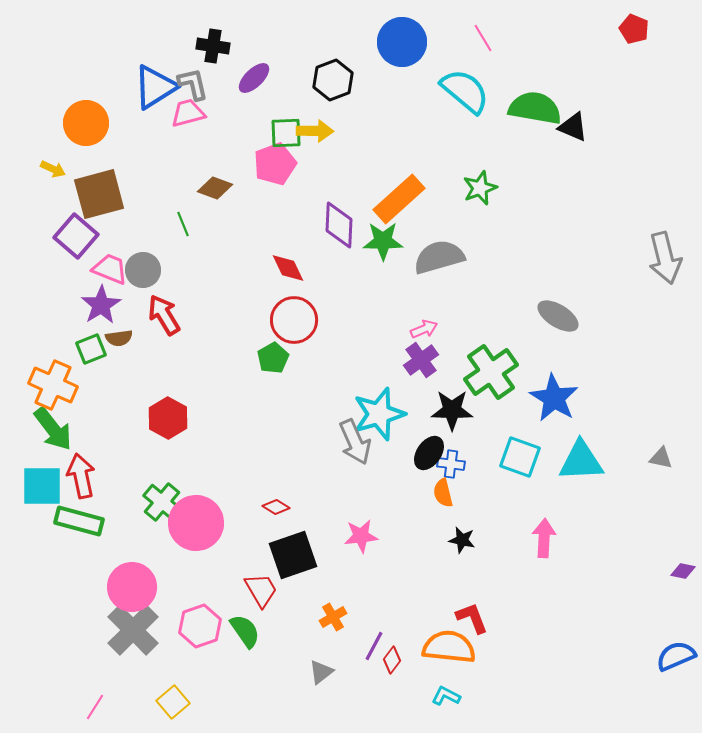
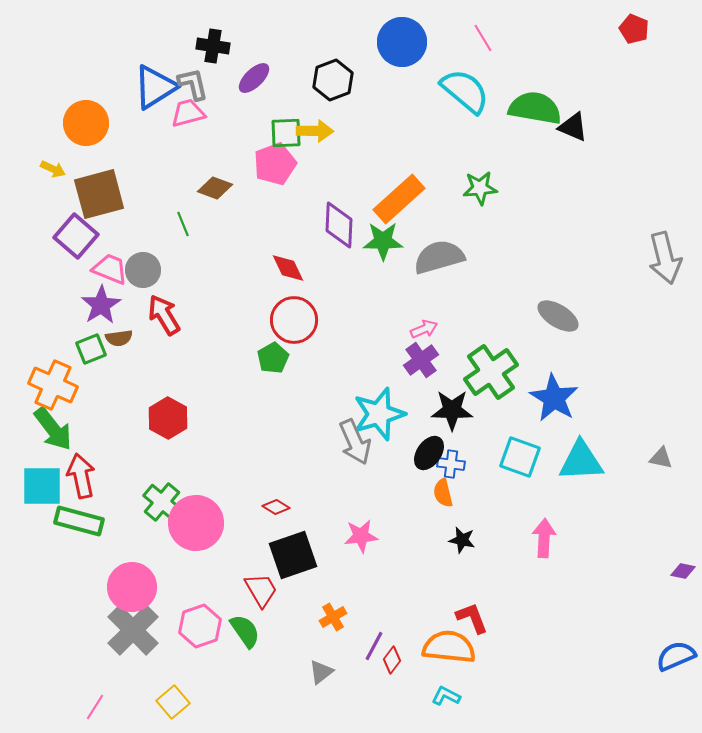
green star at (480, 188): rotated 16 degrees clockwise
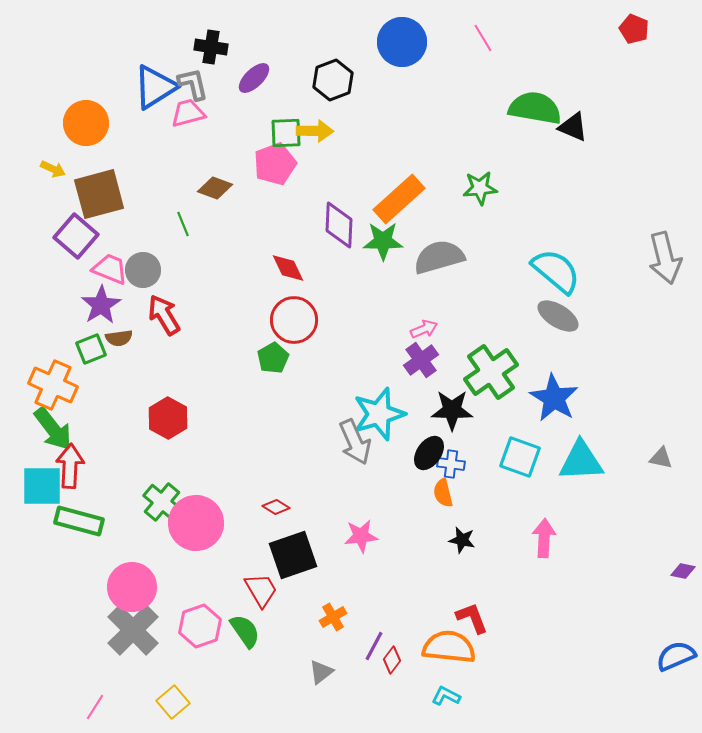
black cross at (213, 46): moved 2 px left, 1 px down
cyan semicircle at (465, 91): moved 91 px right, 180 px down
red arrow at (81, 476): moved 11 px left, 10 px up; rotated 15 degrees clockwise
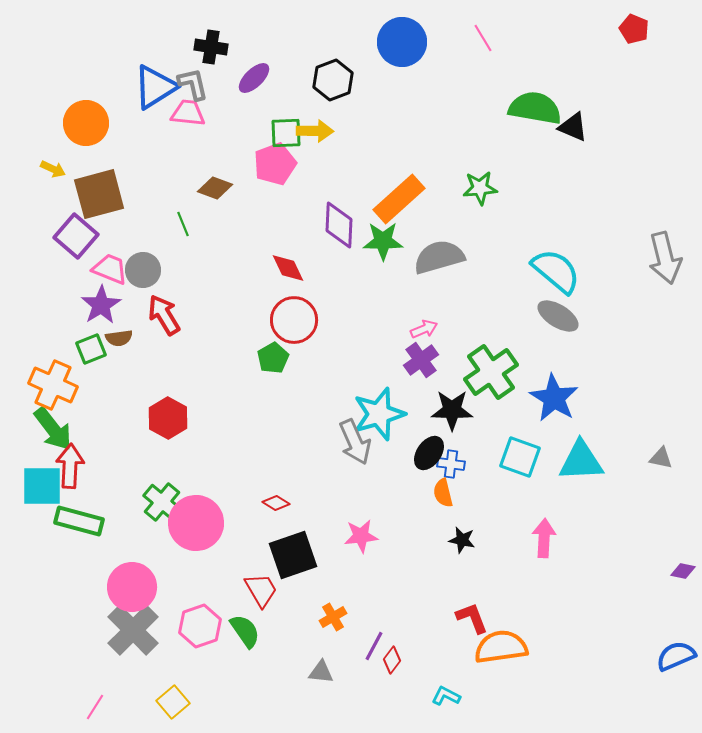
pink trapezoid at (188, 113): rotated 21 degrees clockwise
red diamond at (276, 507): moved 4 px up
orange semicircle at (449, 647): moved 52 px right; rotated 14 degrees counterclockwise
gray triangle at (321, 672): rotated 44 degrees clockwise
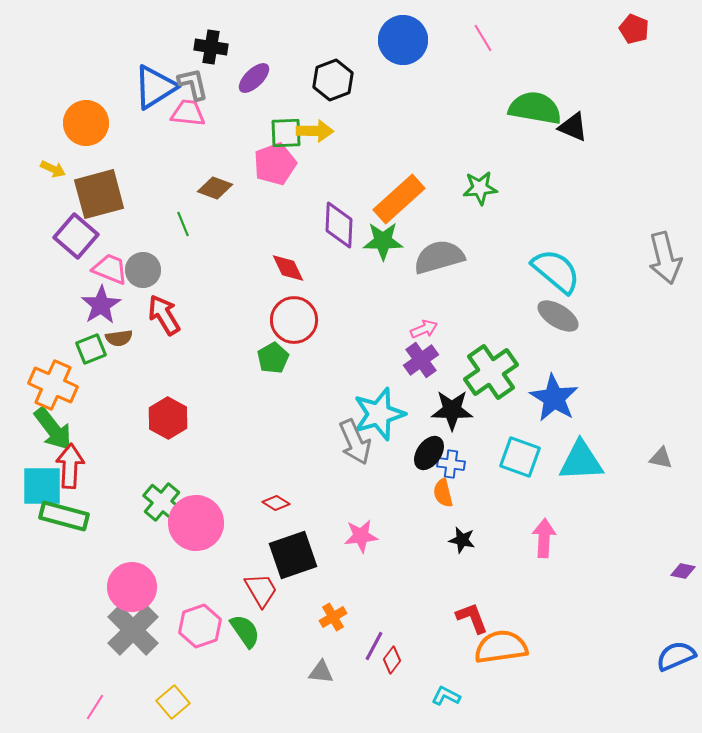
blue circle at (402, 42): moved 1 px right, 2 px up
green rectangle at (79, 521): moved 15 px left, 5 px up
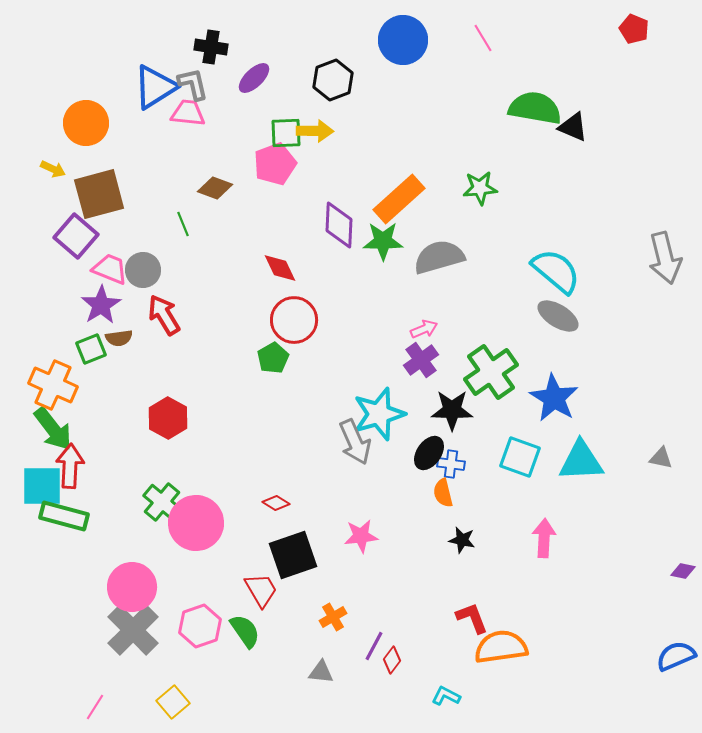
red diamond at (288, 268): moved 8 px left
